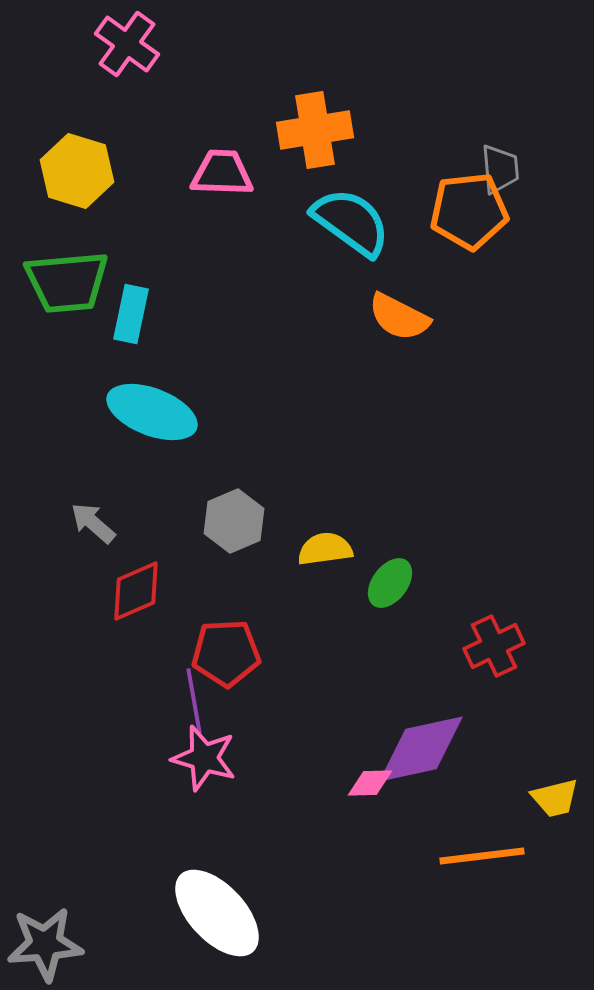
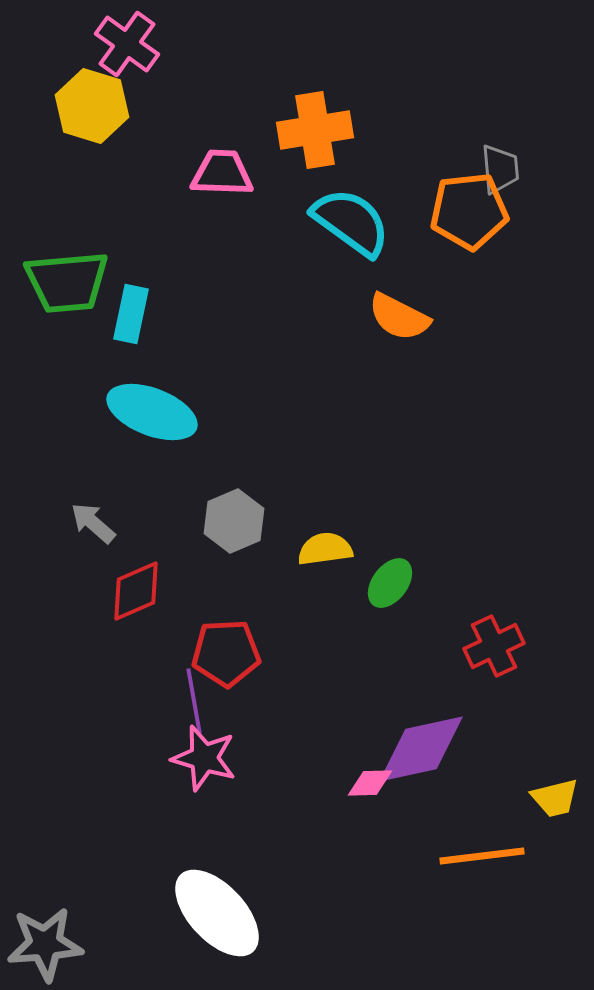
yellow hexagon: moved 15 px right, 65 px up
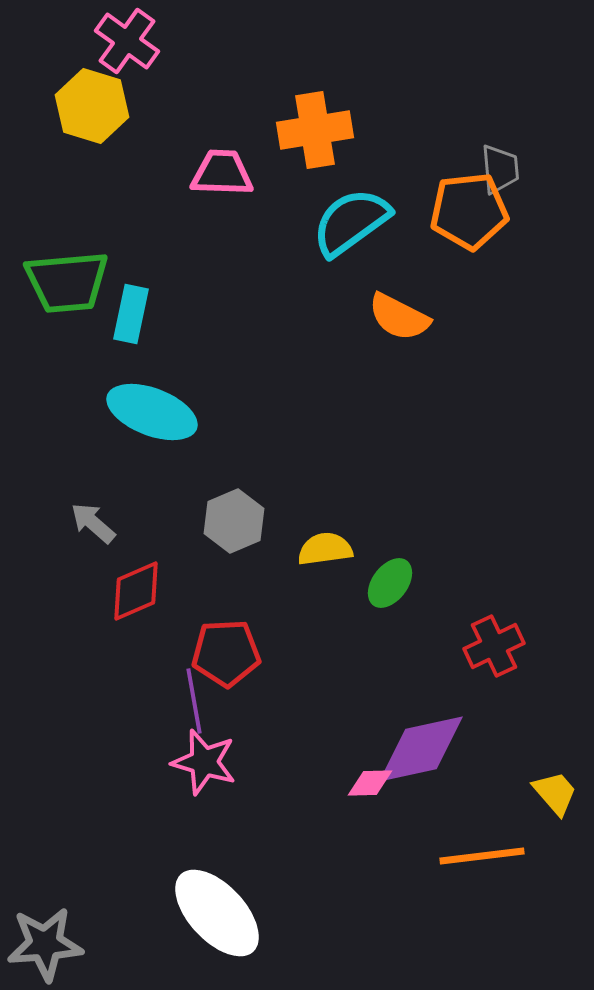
pink cross: moved 3 px up
cyan semicircle: rotated 72 degrees counterclockwise
pink star: moved 4 px down
yellow trapezoid: moved 5 px up; rotated 117 degrees counterclockwise
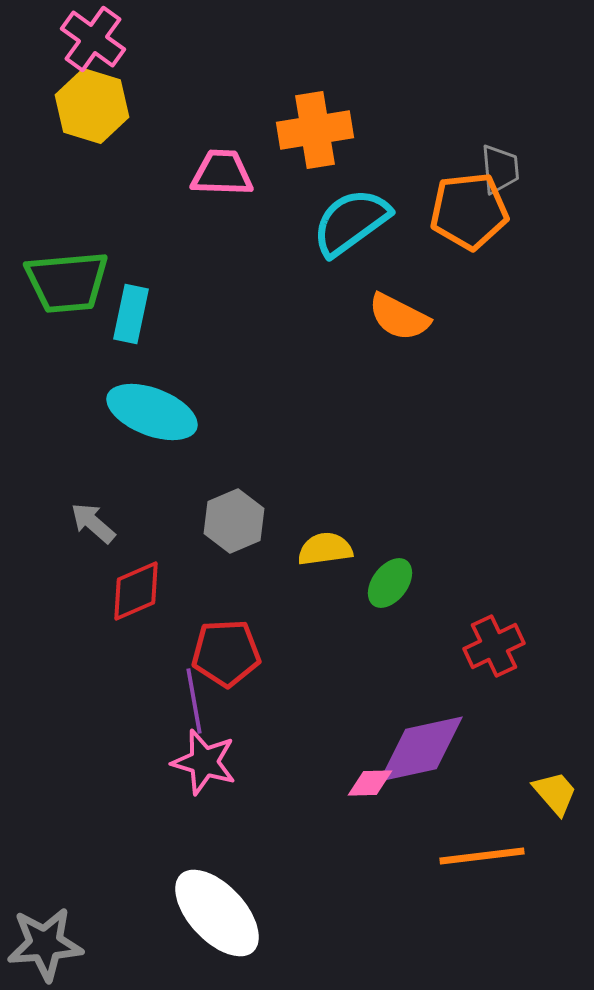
pink cross: moved 34 px left, 2 px up
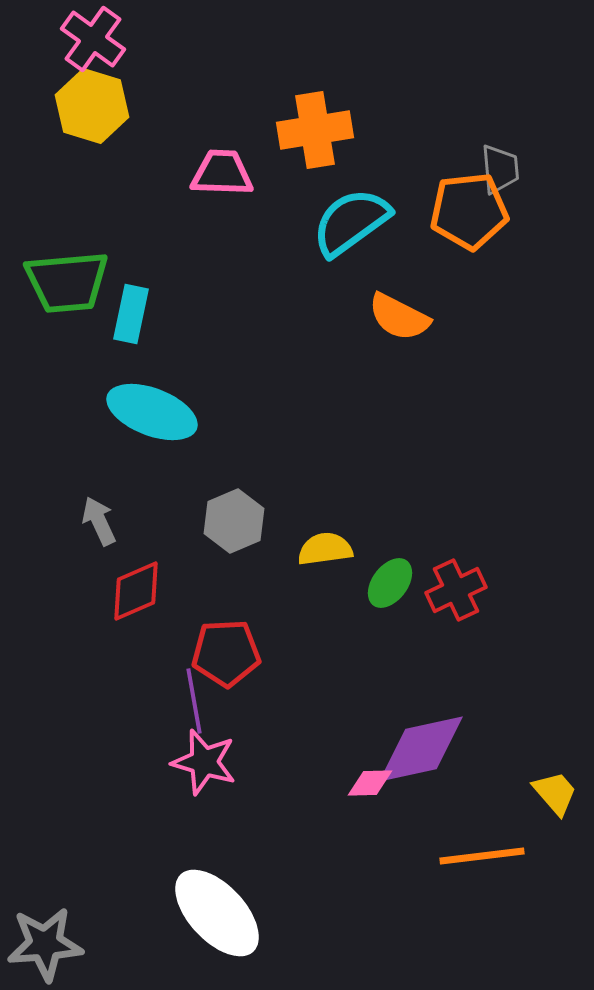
gray arrow: moved 6 px right, 2 px up; rotated 24 degrees clockwise
red cross: moved 38 px left, 56 px up
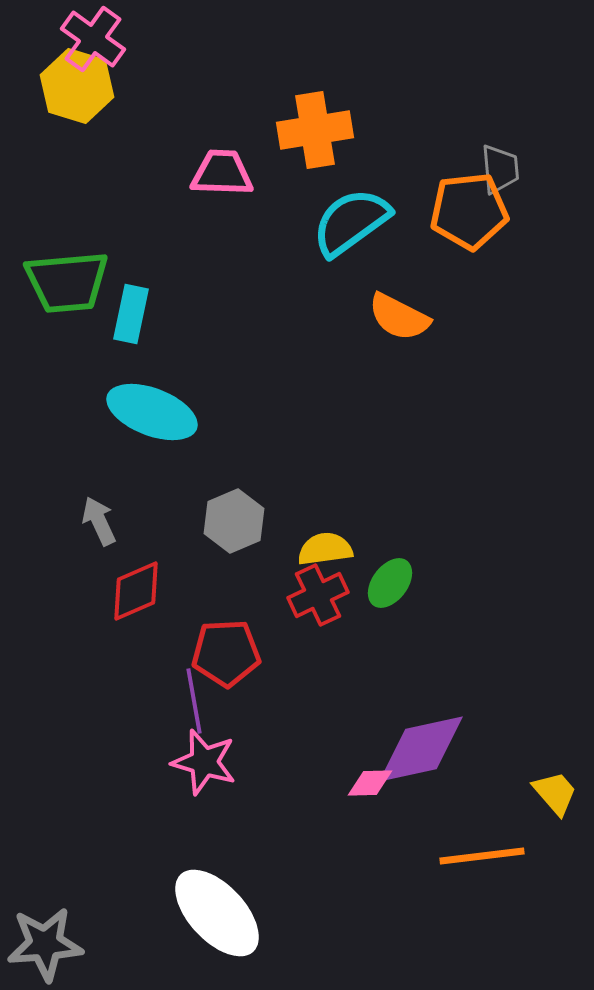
yellow hexagon: moved 15 px left, 20 px up
red cross: moved 138 px left, 5 px down
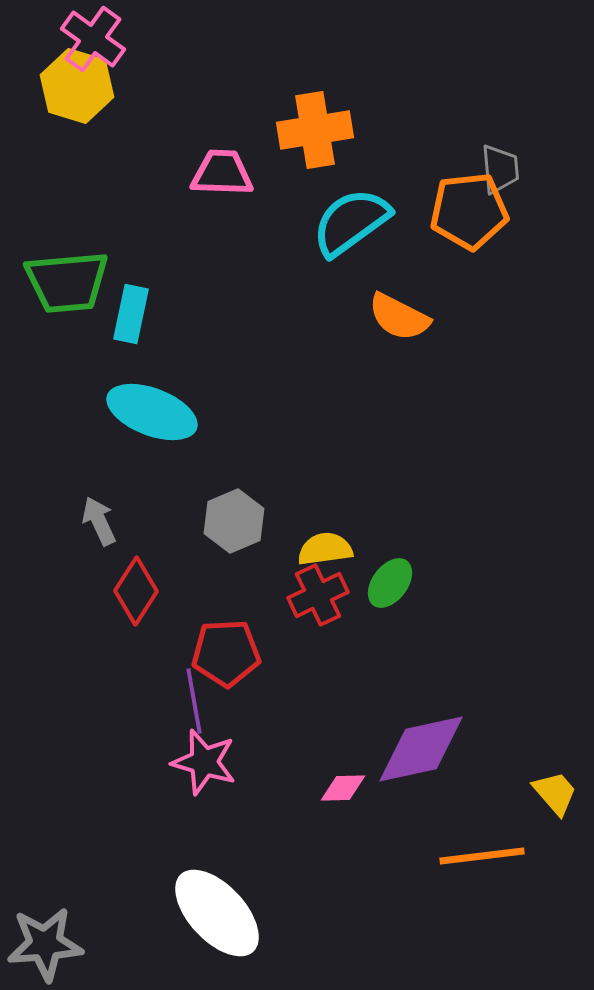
red diamond: rotated 34 degrees counterclockwise
pink diamond: moved 27 px left, 5 px down
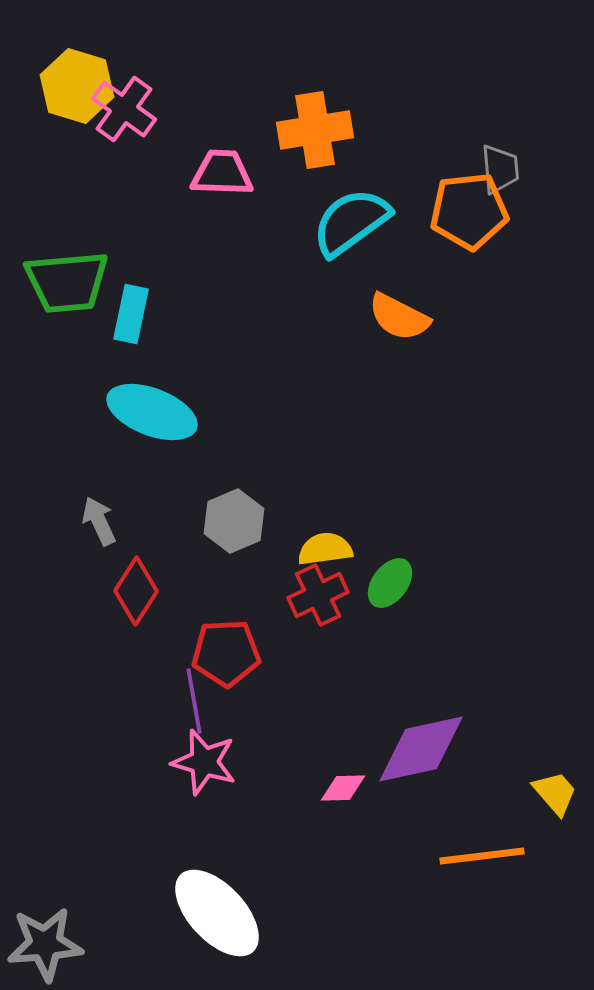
pink cross: moved 31 px right, 70 px down
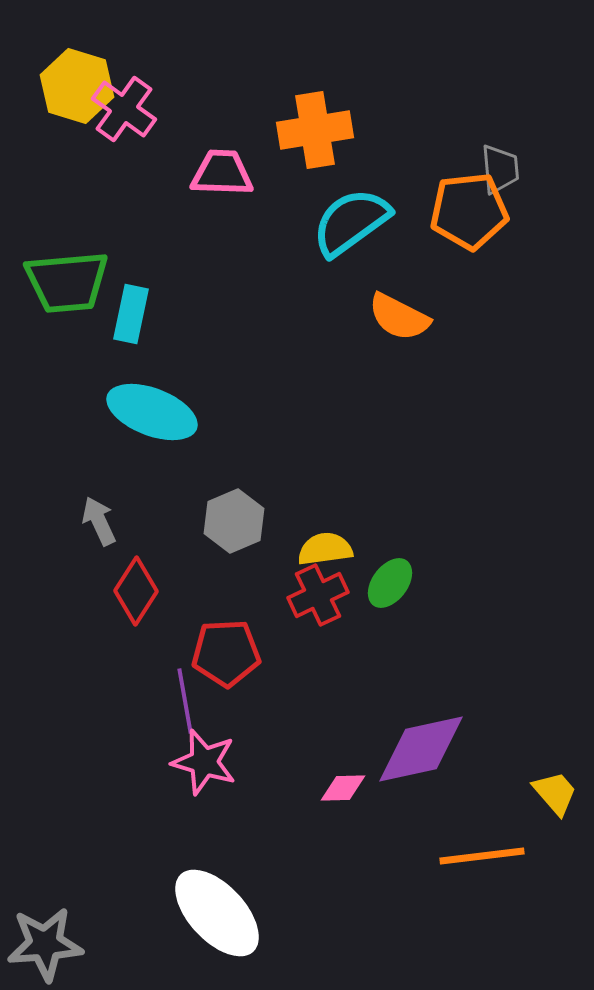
purple line: moved 9 px left
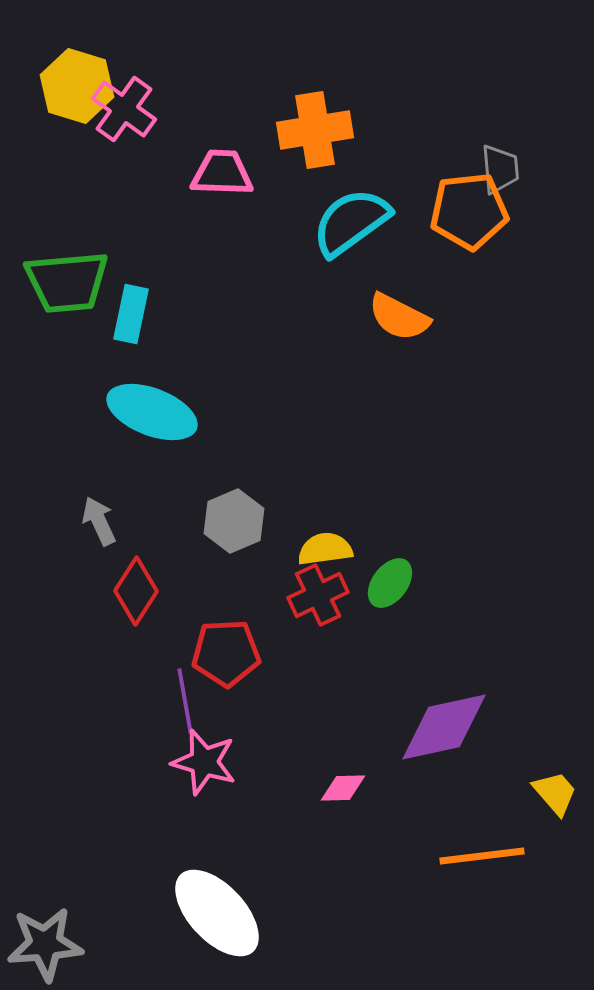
purple diamond: moved 23 px right, 22 px up
